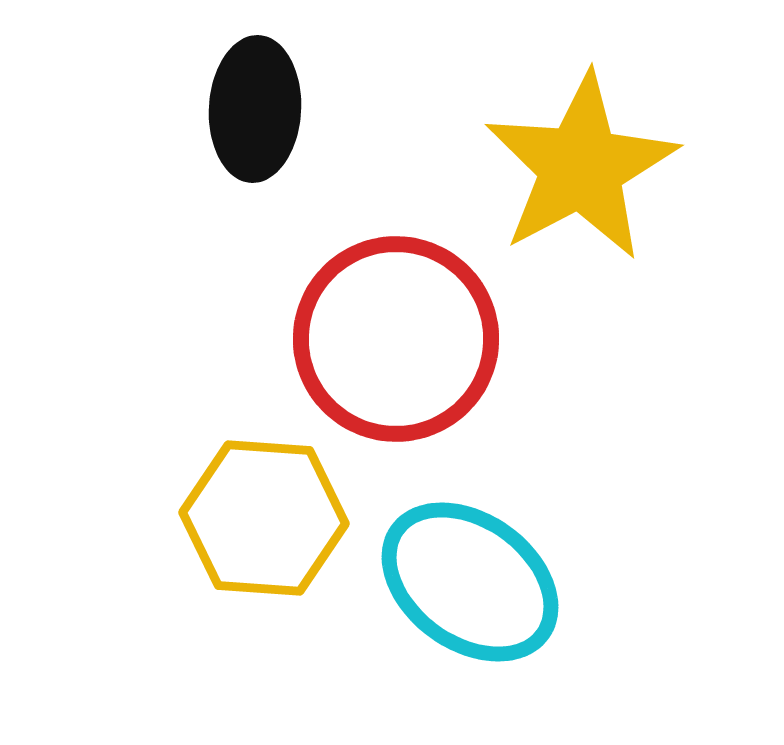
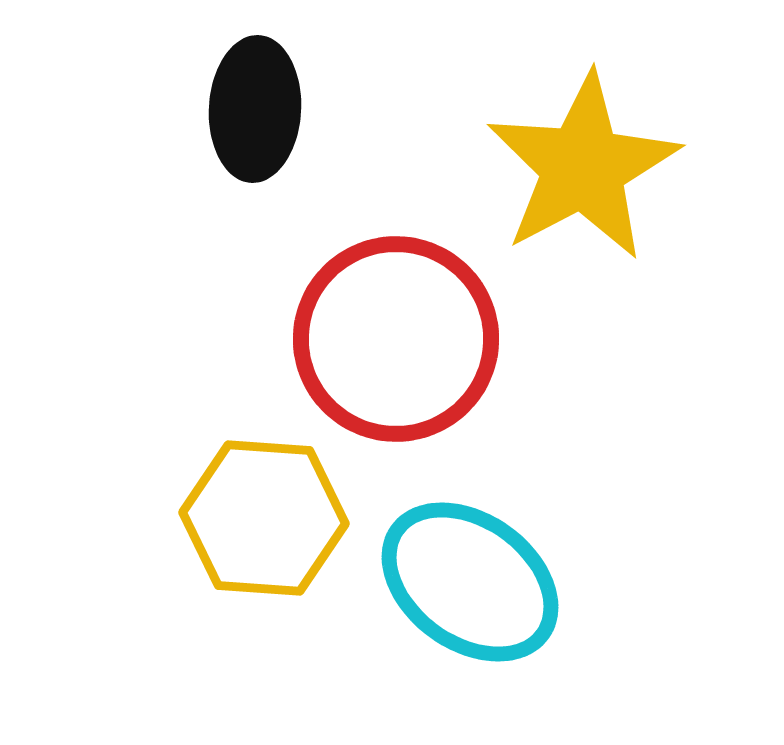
yellow star: moved 2 px right
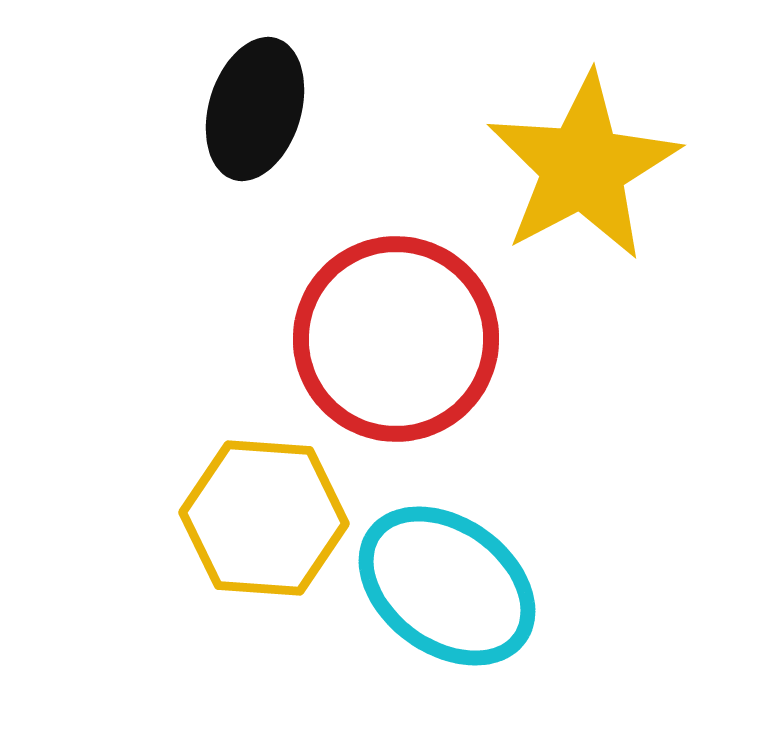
black ellipse: rotated 14 degrees clockwise
cyan ellipse: moved 23 px left, 4 px down
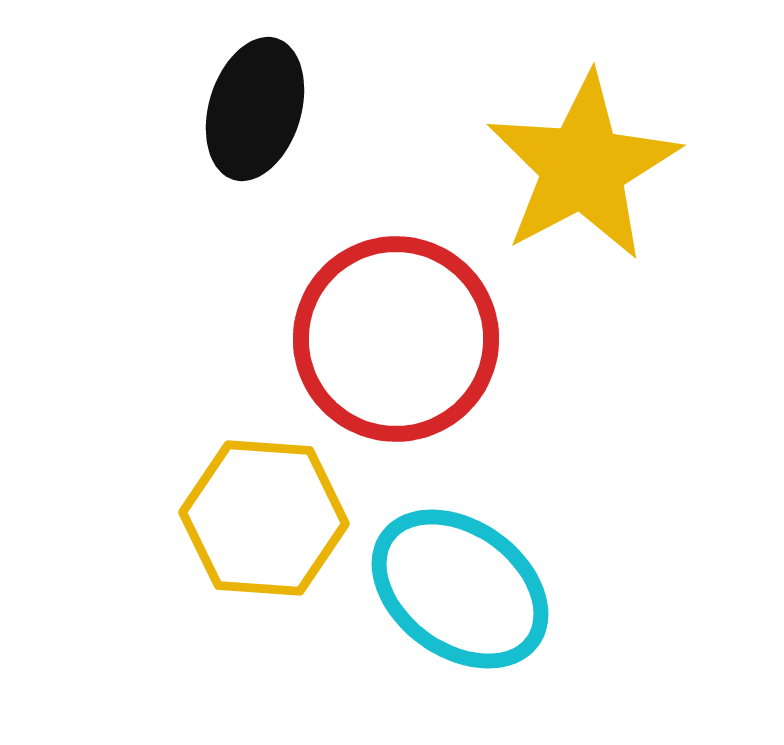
cyan ellipse: moved 13 px right, 3 px down
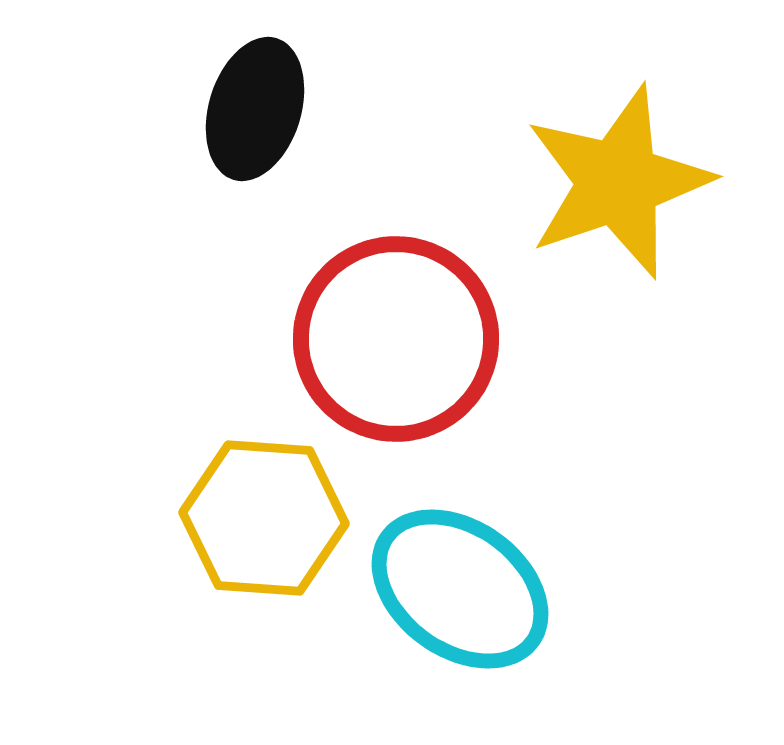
yellow star: moved 35 px right, 15 px down; rotated 9 degrees clockwise
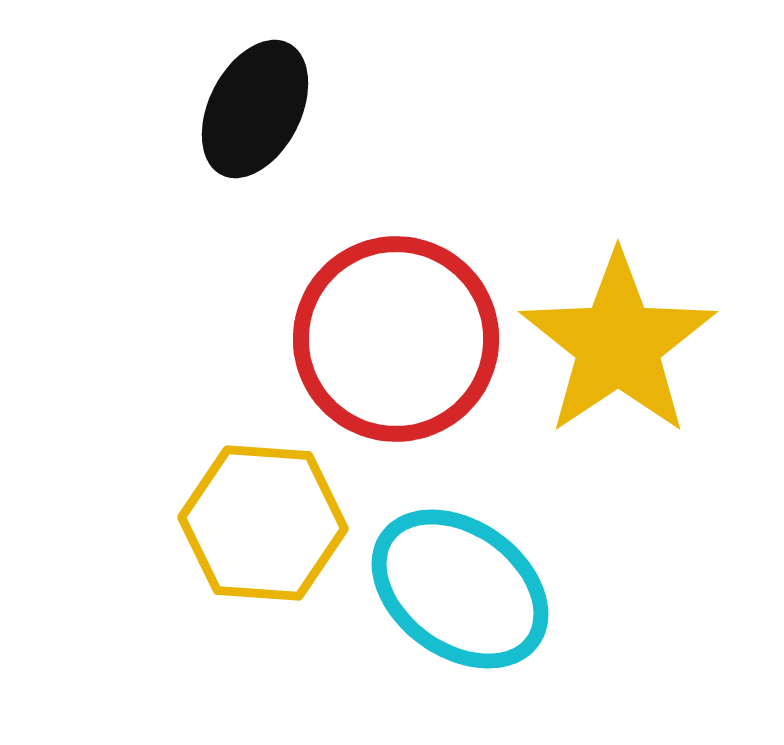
black ellipse: rotated 10 degrees clockwise
yellow star: moved 162 px down; rotated 15 degrees counterclockwise
yellow hexagon: moved 1 px left, 5 px down
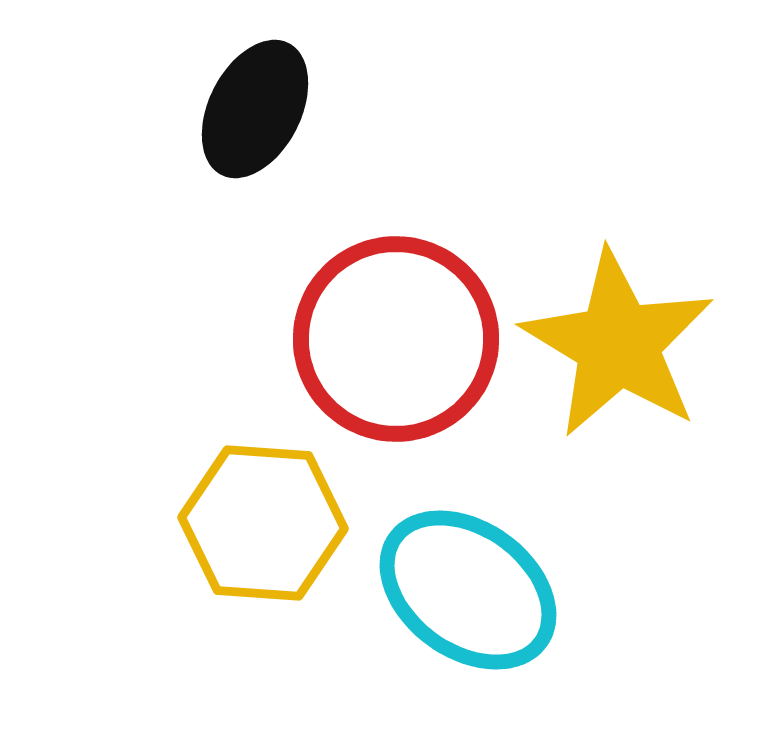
yellow star: rotated 7 degrees counterclockwise
cyan ellipse: moved 8 px right, 1 px down
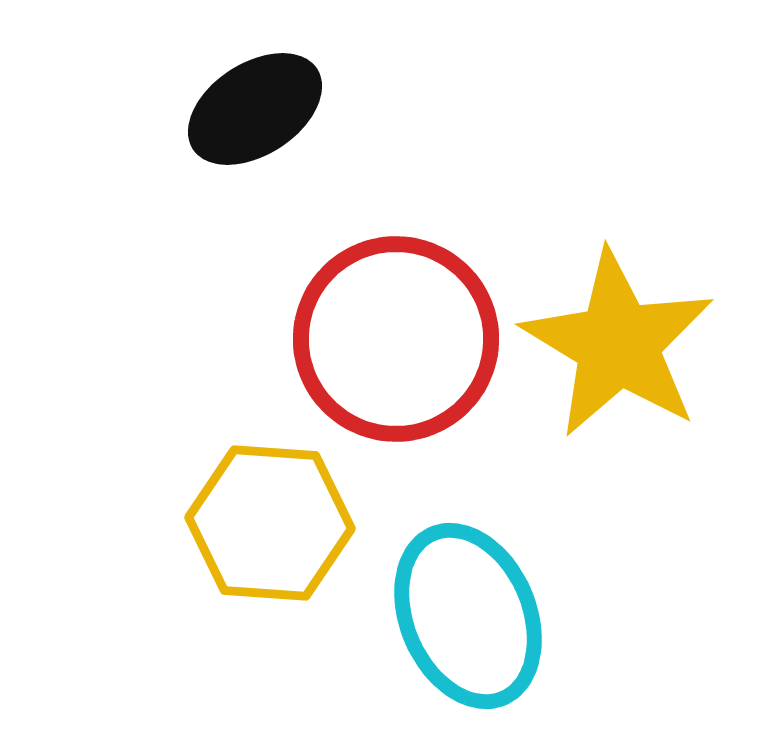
black ellipse: rotated 30 degrees clockwise
yellow hexagon: moved 7 px right
cyan ellipse: moved 26 px down; rotated 31 degrees clockwise
